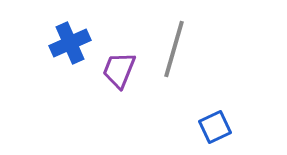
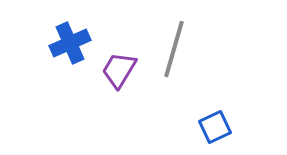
purple trapezoid: rotated 9 degrees clockwise
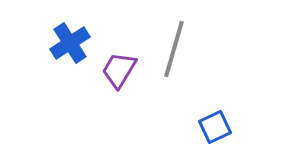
blue cross: rotated 9 degrees counterclockwise
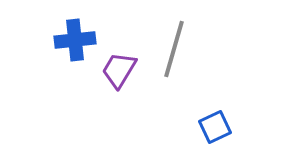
blue cross: moved 5 px right, 3 px up; rotated 27 degrees clockwise
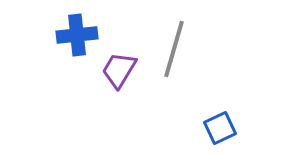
blue cross: moved 2 px right, 5 px up
blue square: moved 5 px right, 1 px down
